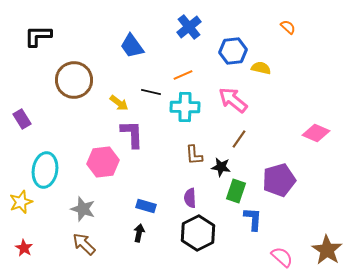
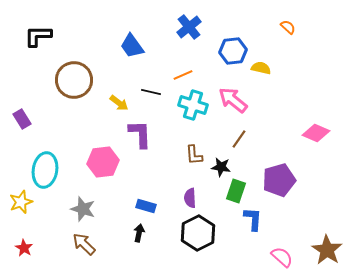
cyan cross: moved 8 px right, 2 px up; rotated 16 degrees clockwise
purple L-shape: moved 8 px right
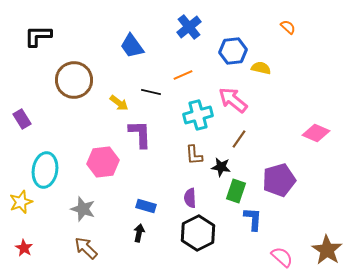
cyan cross: moved 5 px right, 10 px down; rotated 32 degrees counterclockwise
brown arrow: moved 2 px right, 4 px down
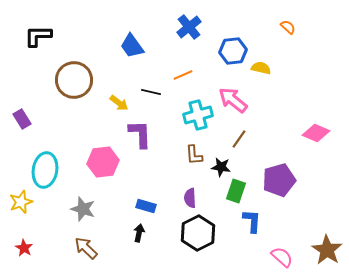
blue L-shape: moved 1 px left, 2 px down
